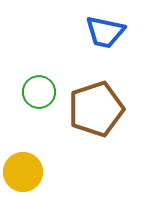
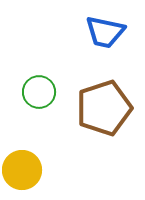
brown pentagon: moved 8 px right, 1 px up
yellow circle: moved 1 px left, 2 px up
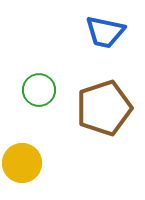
green circle: moved 2 px up
yellow circle: moved 7 px up
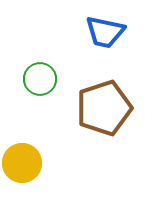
green circle: moved 1 px right, 11 px up
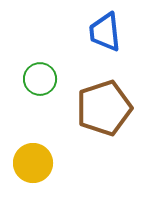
blue trapezoid: rotated 72 degrees clockwise
yellow circle: moved 11 px right
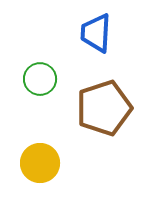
blue trapezoid: moved 9 px left, 1 px down; rotated 9 degrees clockwise
yellow circle: moved 7 px right
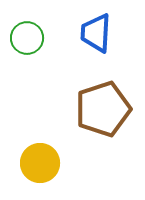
green circle: moved 13 px left, 41 px up
brown pentagon: moved 1 px left, 1 px down
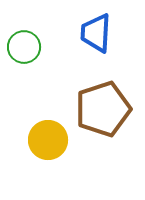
green circle: moved 3 px left, 9 px down
yellow circle: moved 8 px right, 23 px up
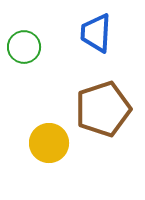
yellow circle: moved 1 px right, 3 px down
